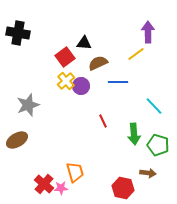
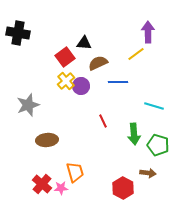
cyan line: rotated 30 degrees counterclockwise
brown ellipse: moved 30 px right; rotated 25 degrees clockwise
red cross: moved 2 px left
red hexagon: rotated 15 degrees clockwise
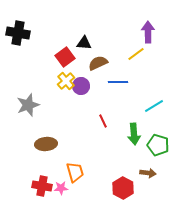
cyan line: rotated 48 degrees counterclockwise
brown ellipse: moved 1 px left, 4 px down
red cross: moved 2 px down; rotated 30 degrees counterclockwise
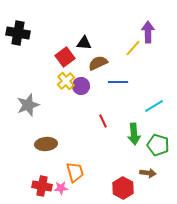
yellow line: moved 3 px left, 6 px up; rotated 12 degrees counterclockwise
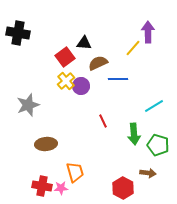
blue line: moved 3 px up
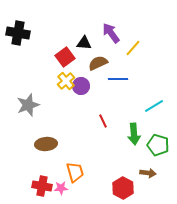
purple arrow: moved 37 px left, 1 px down; rotated 35 degrees counterclockwise
